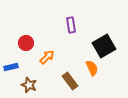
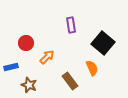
black square: moved 1 px left, 3 px up; rotated 20 degrees counterclockwise
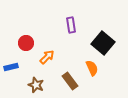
brown star: moved 7 px right
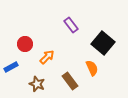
purple rectangle: rotated 28 degrees counterclockwise
red circle: moved 1 px left, 1 px down
blue rectangle: rotated 16 degrees counterclockwise
brown star: moved 1 px right, 1 px up
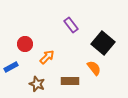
orange semicircle: moved 2 px right; rotated 14 degrees counterclockwise
brown rectangle: rotated 54 degrees counterclockwise
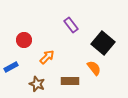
red circle: moved 1 px left, 4 px up
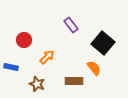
blue rectangle: rotated 40 degrees clockwise
brown rectangle: moved 4 px right
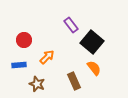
black square: moved 11 px left, 1 px up
blue rectangle: moved 8 px right, 2 px up; rotated 16 degrees counterclockwise
brown rectangle: rotated 66 degrees clockwise
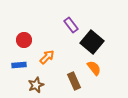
brown star: moved 1 px left, 1 px down; rotated 28 degrees clockwise
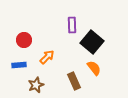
purple rectangle: moved 1 px right; rotated 35 degrees clockwise
